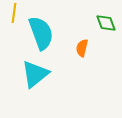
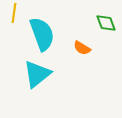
cyan semicircle: moved 1 px right, 1 px down
orange semicircle: rotated 72 degrees counterclockwise
cyan triangle: moved 2 px right
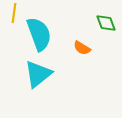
cyan semicircle: moved 3 px left
cyan triangle: moved 1 px right
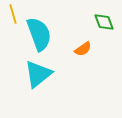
yellow line: moved 1 px left, 1 px down; rotated 24 degrees counterclockwise
green diamond: moved 2 px left, 1 px up
orange semicircle: moved 1 px right, 1 px down; rotated 66 degrees counterclockwise
